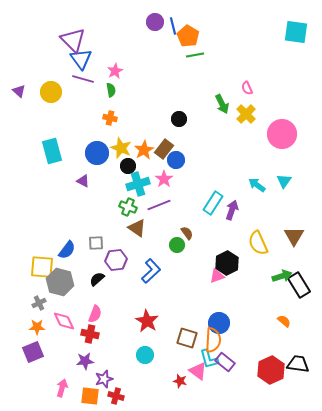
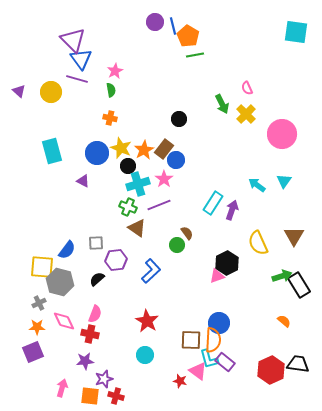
purple line at (83, 79): moved 6 px left
brown square at (187, 338): moved 4 px right, 2 px down; rotated 15 degrees counterclockwise
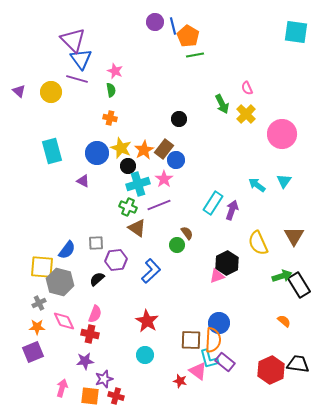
pink star at (115, 71): rotated 21 degrees counterclockwise
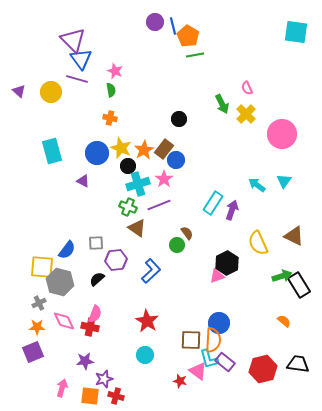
brown triangle at (294, 236): rotated 35 degrees counterclockwise
red cross at (90, 334): moved 7 px up
red hexagon at (271, 370): moved 8 px left, 1 px up; rotated 12 degrees clockwise
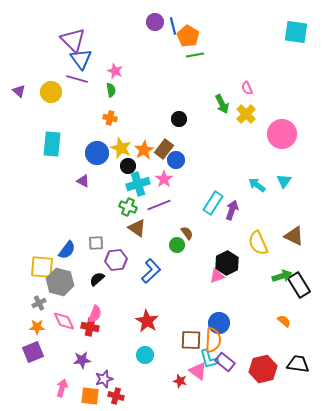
cyan rectangle at (52, 151): moved 7 px up; rotated 20 degrees clockwise
purple star at (85, 361): moved 3 px left, 1 px up
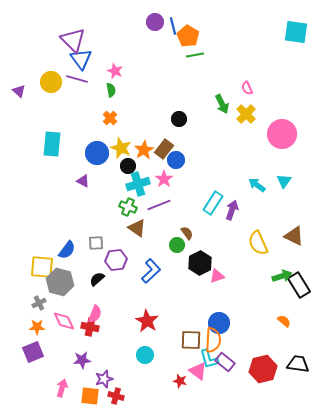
yellow circle at (51, 92): moved 10 px up
orange cross at (110, 118): rotated 32 degrees clockwise
black hexagon at (227, 263): moved 27 px left
